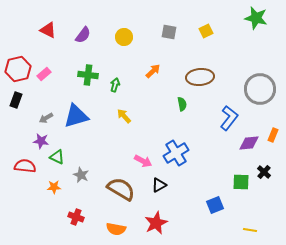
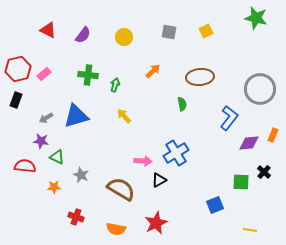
pink arrow: rotated 24 degrees counterclockwise
black triangle: moved 5 px up
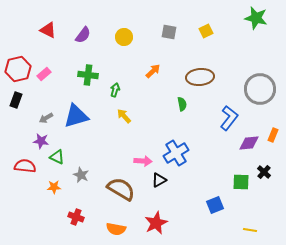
green arrow: moved 5 px down
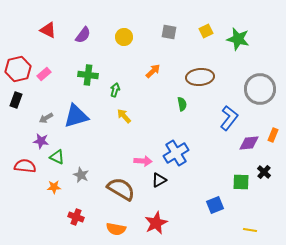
green star: moved 18 px left, 21 px down
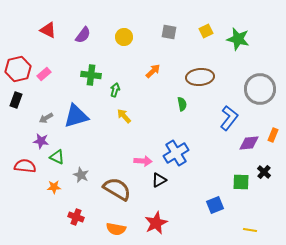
green cross: moved 3 px right
brown semicircle: moved 4 px left
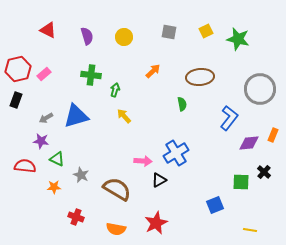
purple semicircle: moved 4 px right, 1 px down; rotated 54 degrees counterclockwise
green triangle: moved 2 px down
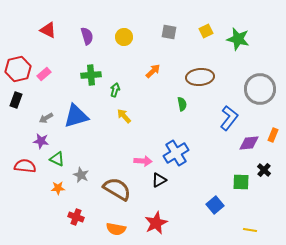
green cross: rotated 12 degrees counterclockwise
black cross: moved 2 px up
orange star: moved 4 px right, 1 px down
blue square: rotated 18 degrees counterclockwise
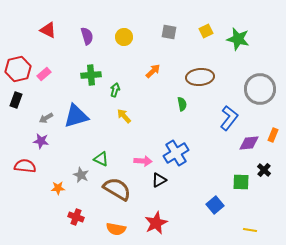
green triangle: moved 44 px right
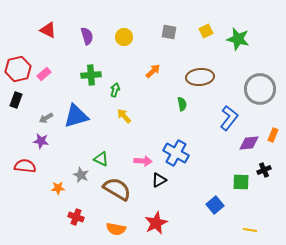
blue cross: rotated 30 degrees counterclockwise
black cross: rotated 24 degrees clockwise
